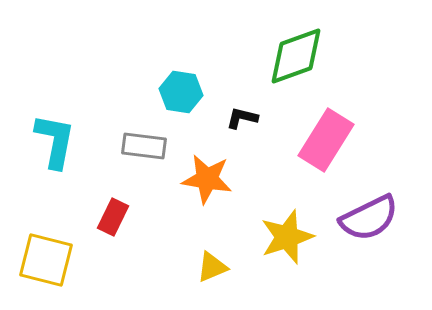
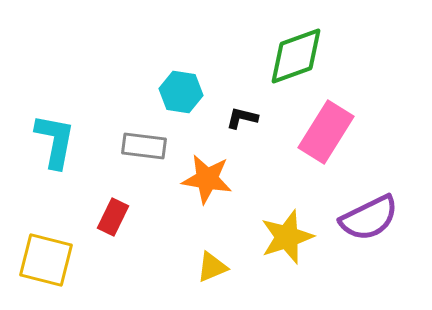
pink rectangle: moved 8 px up
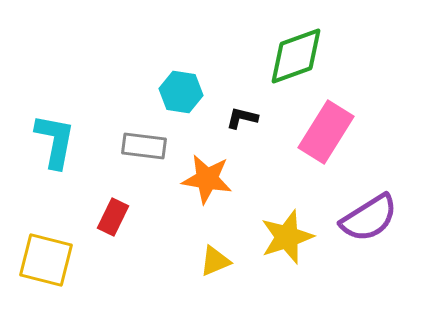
purple semicircle: rotated 6 degrees counterclockwise
yellow triangle: moved 3 px right, 6 px up
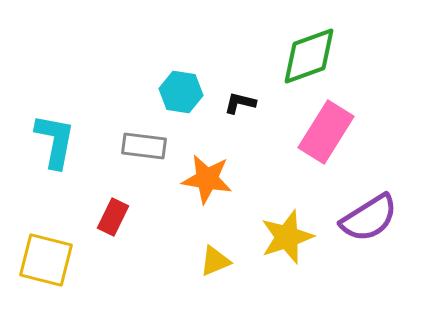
green diamond: moved 13 px right
black L-shape: moved 2 px left, 15 px up
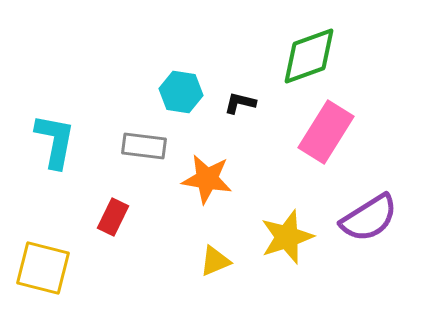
yellow square: moved 3 px left, 8 px down
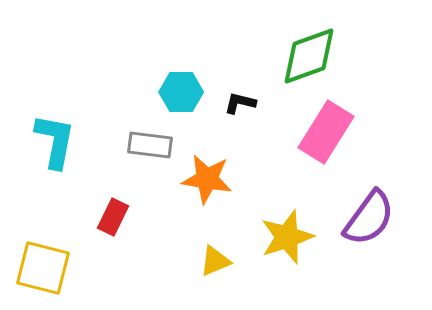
cyan hexagon: rotated 9 degrees counterclockwise
gray rectangle: moved 6 px right, 1 px up
purple semicircle: rotated 22 degrees counterclockwise
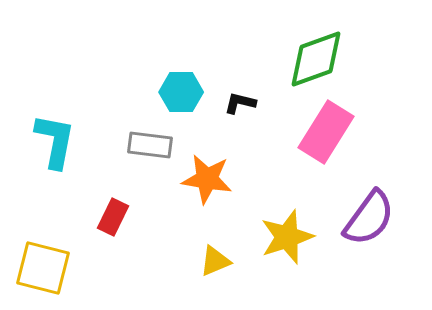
green diamond: moved 7 px right, 3 px down
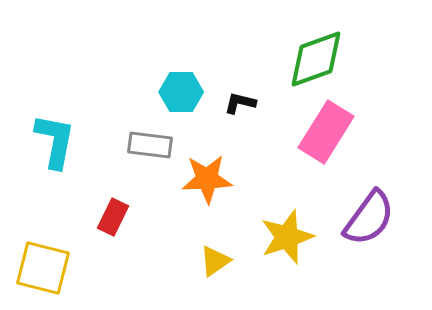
orange star: rotated 12 degrees counterclockwise
yellow triangle: rotated 12 degrees counterclockwise
